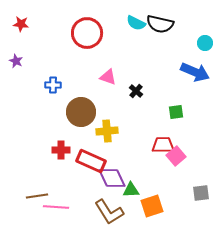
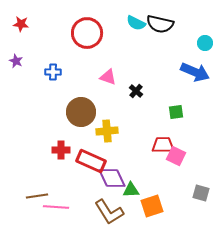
blue cross: moved 13 px up
pink square: rotated 24 degrees counterclockwise
gray square: rotated 24 degrees clockwise
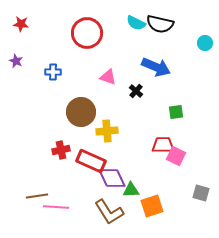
blue arrow: moved 39 px left, 5 px up
red cross: rotated 12 degrees counterclockwise
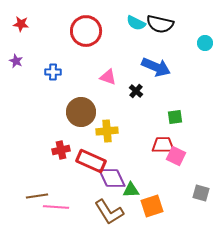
red circle: moved 1 px left, 2 px up
green square: moved 1 px left, 5 px down
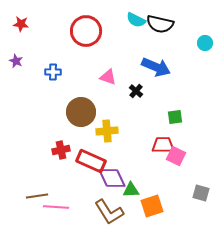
cyan semicircle: moved 3 px up
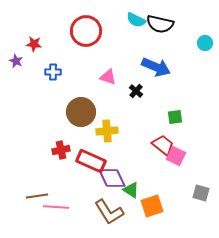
red star: moved 13 px right, 20 px down
red trapezoid: rotated 40 degrees clockwise
green triangle: rotated 36 degrees clockwise
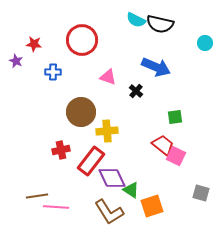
red circle: moved 4 px left, 9 px down
red rectangle: rotated 76 degrees counterclockwise
